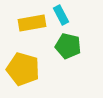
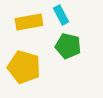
yellow rectangle: moved 3 px left, 1 px up
yellow pentagon: moved 1 px right, 2 px up
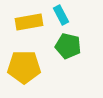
yellow pentagon: rotated 16 degrees counterclockwise
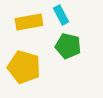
yellow pentagon: rotated 16 degrees clockwise
